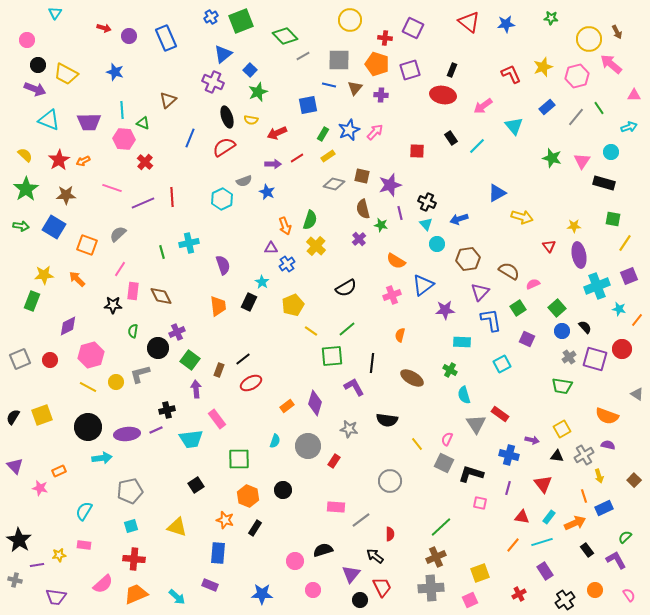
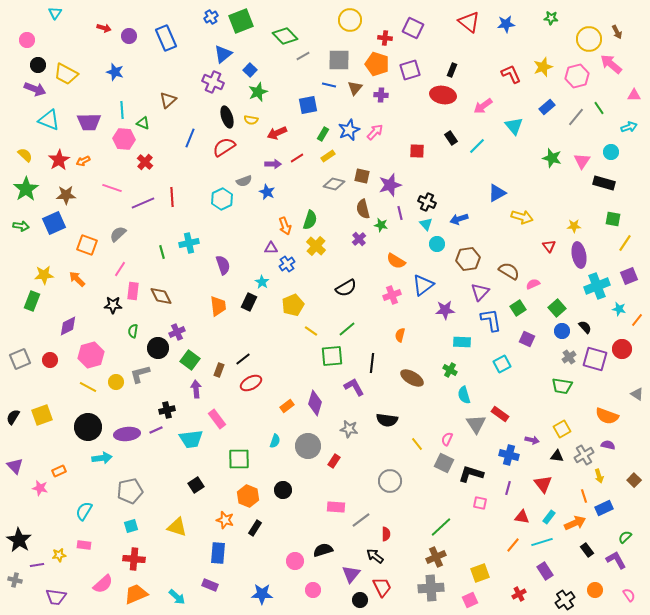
blue square at (54, 227): moved 4 px up; rotated 35 degrees clockwise
red semicircle at (390, 534): moved 4 px left
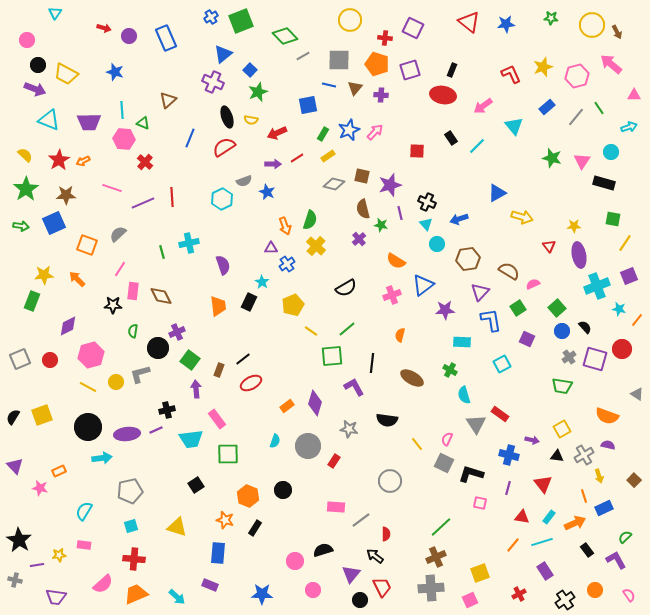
yellow circle at (589, 39): moved 3 px right, 14 px up
green square at (239, 459): moved 11 px left, 5 px up
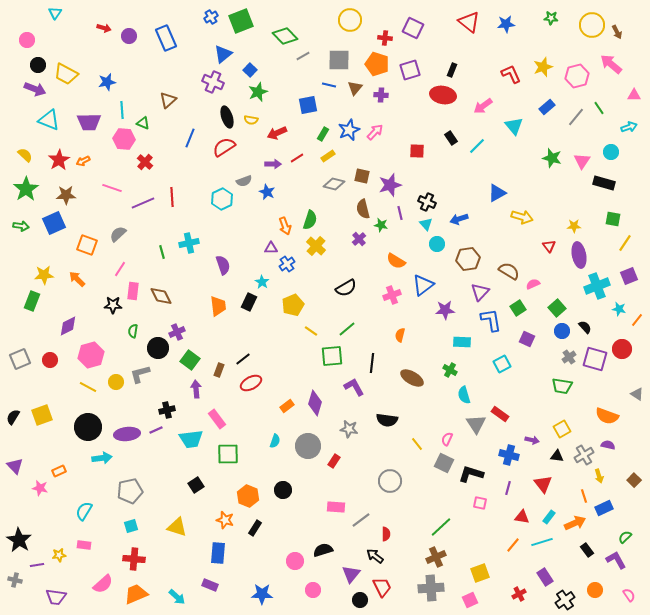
blue star at (115, 72): moved 8 px left, 10 px down; rotated 30 degrees counterclockwise
purple rectangle at (545, 571): moved 6 px down
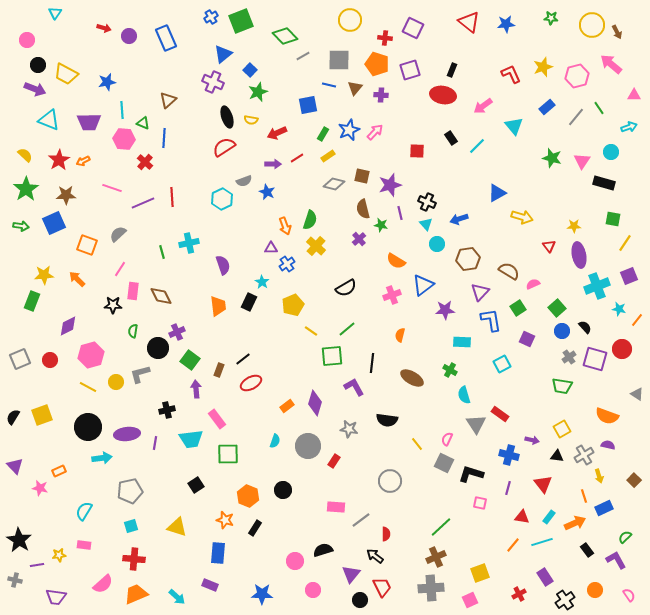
blue line at (190, 138): moved 26 px left; rotated 18 degrees counterclockwise
purple line at (156, 430): moved 1 px left, 13 px down; rotated 56 degrees counterclockwise
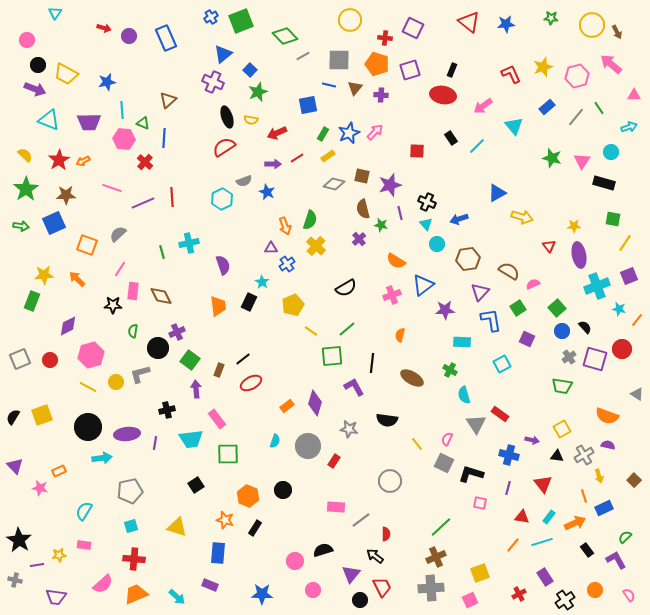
blue star at (349, 130): moved 3 px down
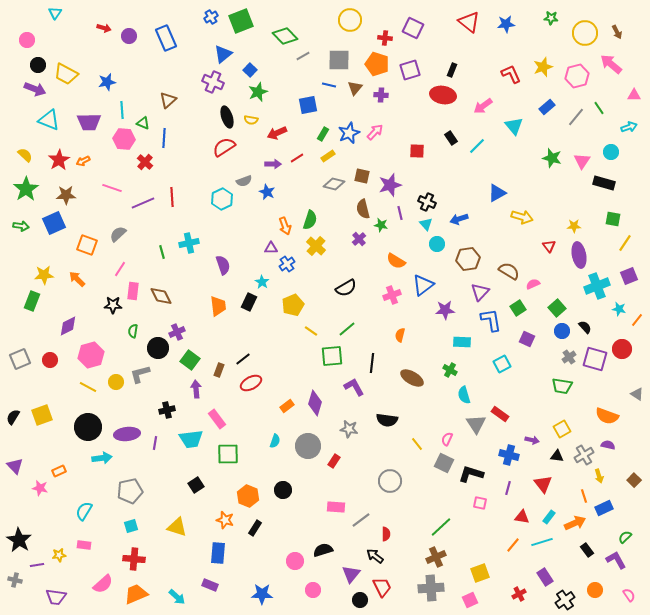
yellow circle at (592, 25): moved 7 px left, 8 px down
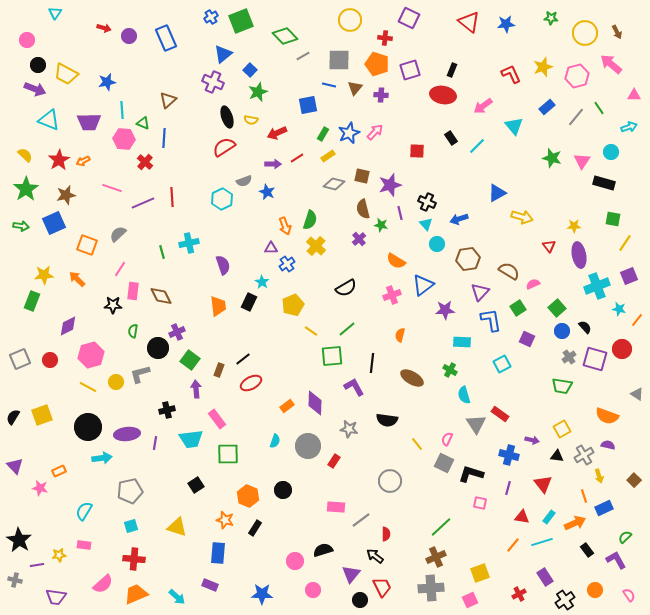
purple square at (413, 28): moved 4 px left, 10 px up
brown star at (66, 195): rotated 12 degrees counterclockwise
purple diamond at (315, 403): rotated 15 degrees counterclockwise
